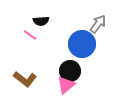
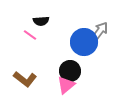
gray arrow: moved 2 px right, 7 px down
blue circle: moved 2 px right, 2 px up
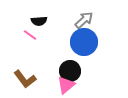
black semicircle: moved 2 px left
gray arrow: moved 16 px left, 11 px up; rotated 12 degrees clockwise
brown L-shape: rotated 15 degrees clockwise
